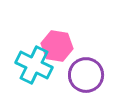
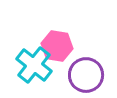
cyan cross: rotated 12 degrees clockwise
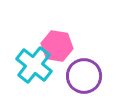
purple circle: moved 2 px left, 1 px down
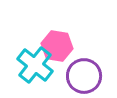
cyan cross: moved 1 px right
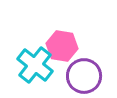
pink hexagon: moved 5 px right
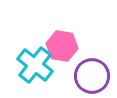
purple circle: moved 8 px right
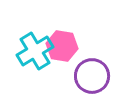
cyan cross: moved 14 px up; rotated 21 degrees clockwise
